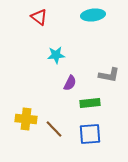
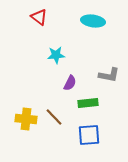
cyan ellipse: moved 6 px down; rotated 15 degrees clockwise
green rectangle: moved 2 px left
brown line: moved 12 px up
blue square: moved 1 px left, 1 px down
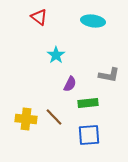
cyan star: rotated 30 degrees counterclockwise
purple semicircle: moved 1 px down
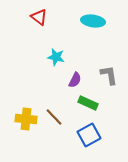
cyan star: moved 2 px down; rotated 24 degrees counterclockwise
gray L-shape: rotated 110 degrees counterclockwise
purple semicircle: moved 5 px right, 4 px up
green rectangle: rotated 30 degrees clockwise
blue square: rotated 25 degrees counterclockwise
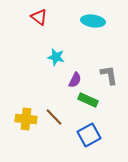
green rectangle: moved 3 px up
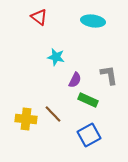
brown line: moved 1 px left, 3 px up
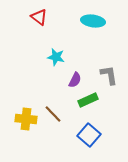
green rectangle: rotated 48 degrees counterclockwise
blue square: rotated 20 degrees counterclockwise
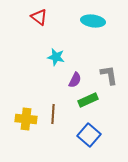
brown line: rotated 48 degrees clockwise
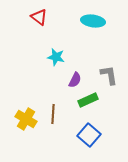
yellow cross: rotated 25 degrees clockwise
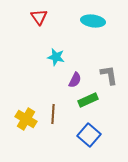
red triangle: rotated 18 degrees clockwise
